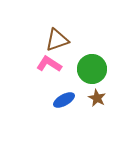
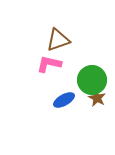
brown triangle: moved 1 px right
pink L-shape: rotated 20 degrees counterclockwise
green circle: moved 11 px down
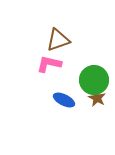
green circle: moved 2 px right
blue ellipse: rotated 55 degrees clockwise
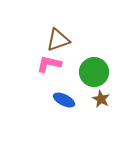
green circle: moved 8 px up
brown star: moved 4 px right, 1 px down
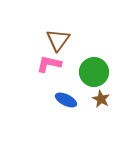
brown triangle: rotated 35 degrees counterclockwise
blue ellipse: moved 2 px right
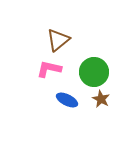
brown triangle: rotated 15 degrees clockwise
pink L-shape: moved 5 px down
blue ellipse: moved 1 px right
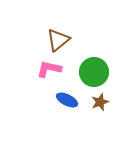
brown star: moved 1 px left, 3 px down; rotated 24 degrees clockwise
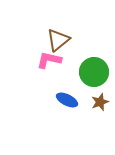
pink L-shape: moved 9 px up
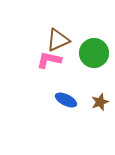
brown triangle: rotated 15 degrees clockwise
green circle: moved 19 px up
blue ellipse: moved 1 px left
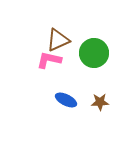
brown star: rotated 18 degrees clockwise
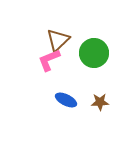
brown triangle: rotated 20 degrees counterclockwise
pink L-shape: rotated 35 degrees counterclockwise
